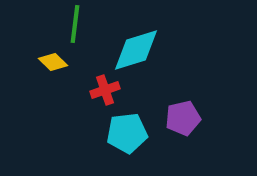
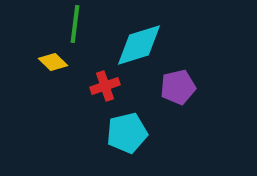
cyan diamond: moved 3 px right, 5 px up
red cross: moved 4 px up
purple pentagon: moved 5 px left, 31 px up
cyan pentagon: rotated 6 degrees counterclockwise
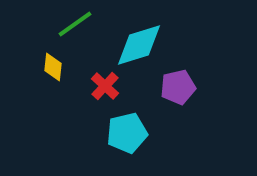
green line: rotated 48 degrees clockwise
yellow diamond: moved 5 px down; rotated 52 degrees clockwise
red cross: rotated 28 degrees counterclockwise
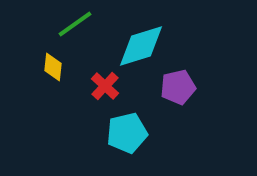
cyan diamond: moved 2 px right, 1 px down
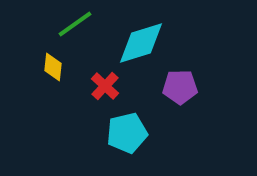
cyan diamond: moved 3 px up
purple pentagon: moved 2 px right; rotated 12 degrees clockwise
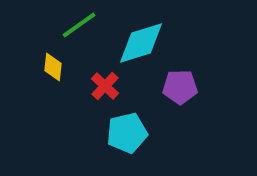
green line: moved 4 px right, 1 px down
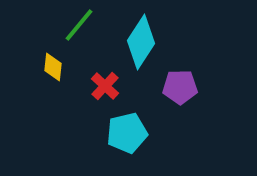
green line: rotated 15 degrees counterclockwise
cyan diamond: moved 1 px up; rotated 40 degrees counterclockwise
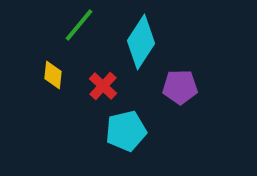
yellow diamond: moved 8 px down
red cross: moved 2 px left
cyan pentagon: moved 1 px left, 2 px up
